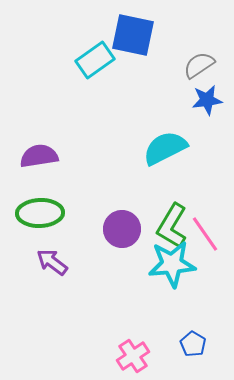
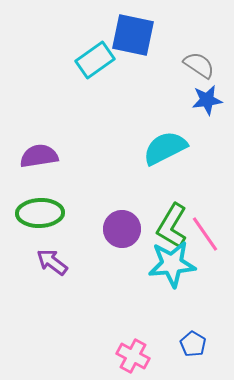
gray semicircle: rotated 68 degrees clockwise
pink cross: rotated 28 degrees counterclockwise
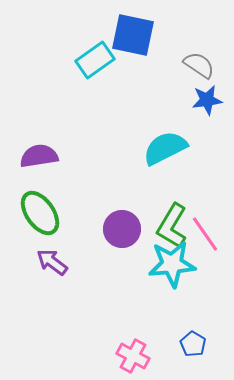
green ellipse: rotated 57 degrees clockwise
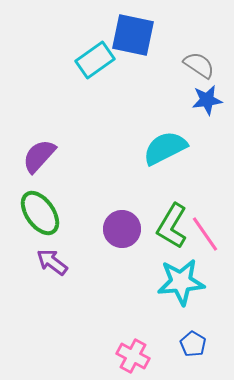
purple semicircle: rotated 39 degrees counterclockwise
cyan star: moved 9 px right, 18 px down
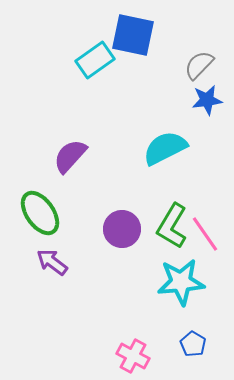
gray semicircle: rotated 80 degrees counterclockwise
purple semicircle: moved 31 px right
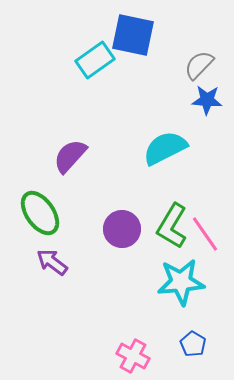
blue star: rotated 12 degrees clockwise
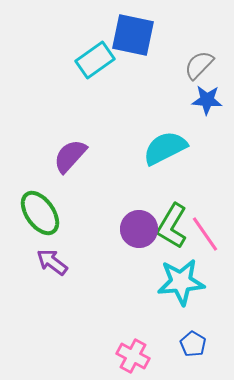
purple circle: moved 17 px right
